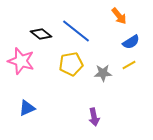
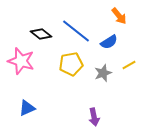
blue semicircle: moved 22 px left
gray star: rotated 18 degrees counterclockwise
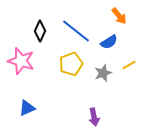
black diamond: moved 1 px left, 3 px up; rotated 75 degrees clockwise
yellow pentagon: rotated 10 degrees counterclockwise
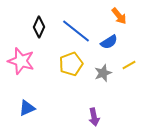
black diamond: moved 1 px left, 4 px up
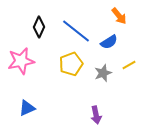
pink star: rotated 28 degrees counterclockwise
purple arrow: moved 2 px right, 2 px up
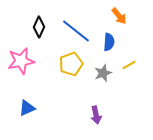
blue semicircle: rotated 54 degrees counterclockwise
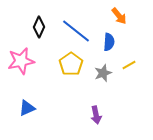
yellow pentagon: rotated 15 degrees counterclockwise
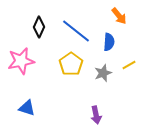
blue triangle: rotated 42 degrees clockwise
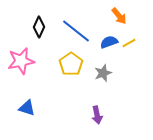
blue semicircle: rotated 114 degrees counterclockwise
yellow line: moved 22 px up
purple arrow: moved 1 px right
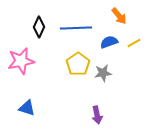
blue line: moved 3 px up; rotated 40 degrees counterclockwise
yellow line: moved 5 px right
yellow pentagon: moved 7 px right
gray star: rotated 12 degrees clockwise
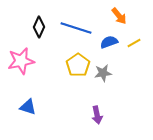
blue line: rotated 20 degrees clockwise
yellow pentagon: moved 1 px down
blue triangle: moved 1 px right, 1 px up
